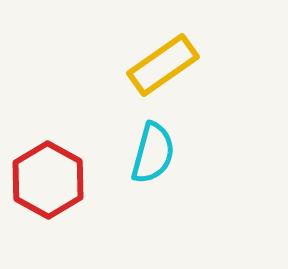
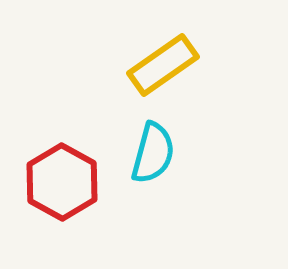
red hexagon: moved 14 px right, 2 px down
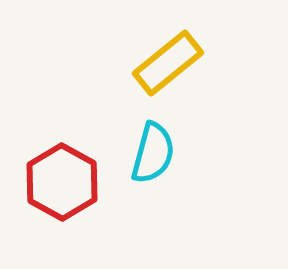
yellow rectangle: moved 5 px right, 2 px up; rotated 4 degrees counterclockwise
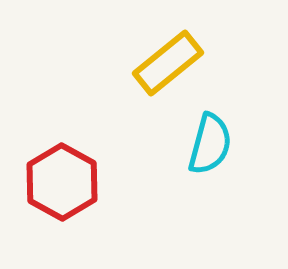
cyan semicircle: moved 57 px right, 9 px up
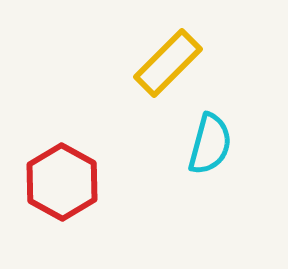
yellow rectangle: rotated 6 degrees counterclockwise
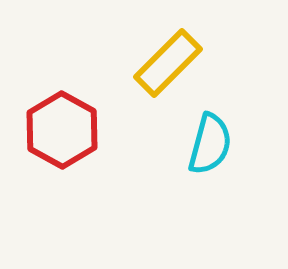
red hexagon: moved 52 px up
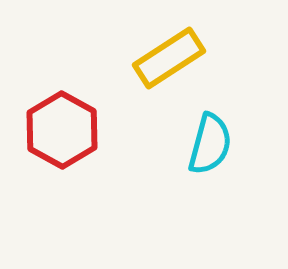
yellow rectangle: moved 1 px right, 5 px up; rotated 12 degrees clockwise
